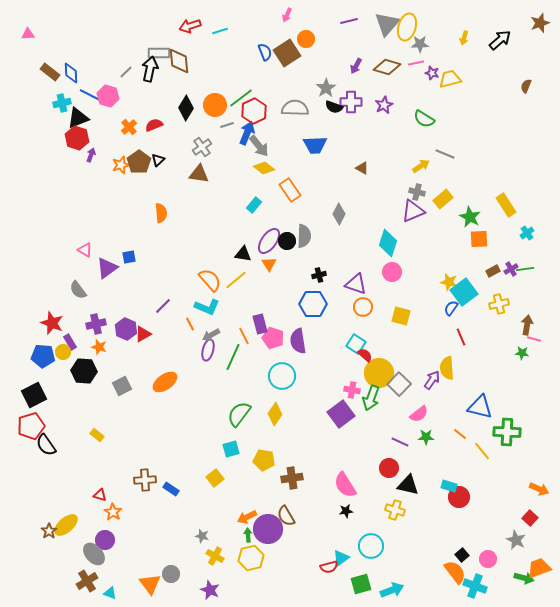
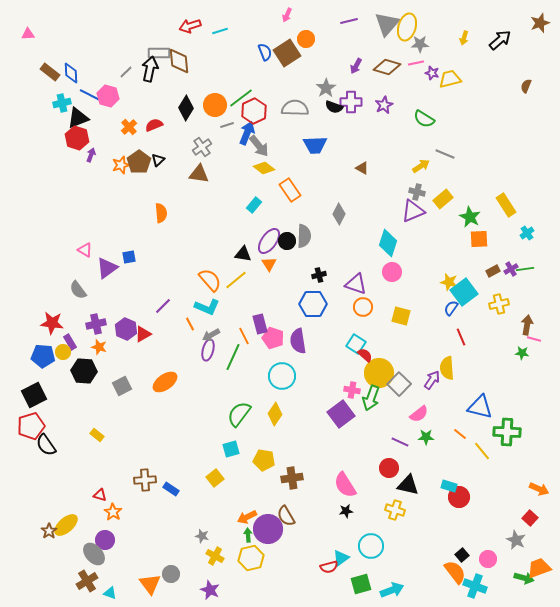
red star at (52, 323): rotated 15 degrees counterclockwise
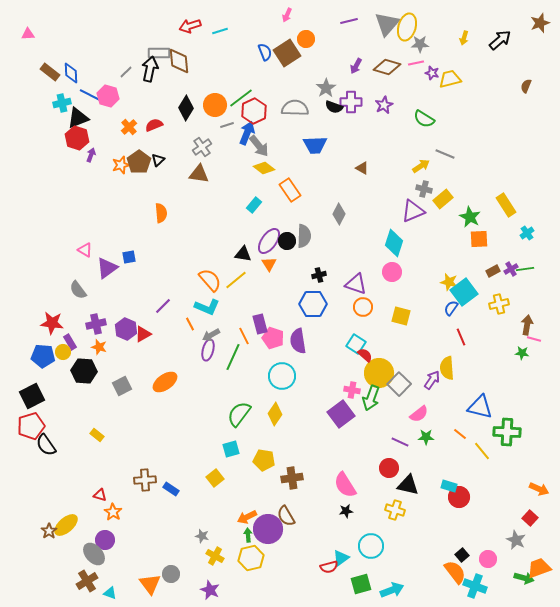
gray cross at (417, 192): moved 7 px right, 3 px up
cyan diamond at (388, 243): moved 6 px right
black square at (34, 395): moved 2 px left, 1 px down
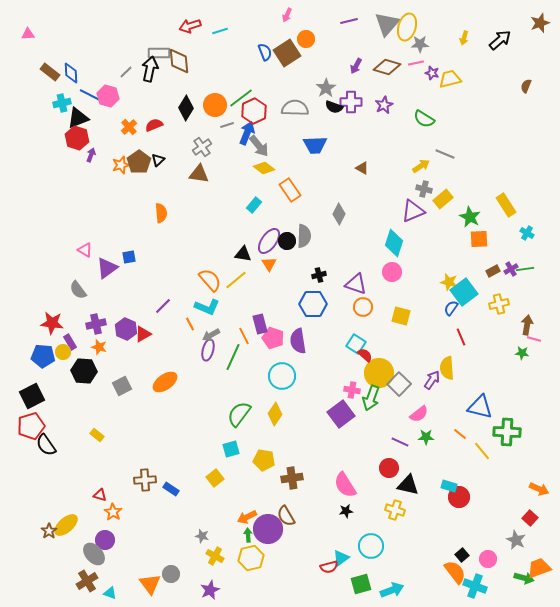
cyan cross at (527, 233): rotated 24 degrees counterclockwise
purple star at (210, 590): rotated 24 degrees clockwise
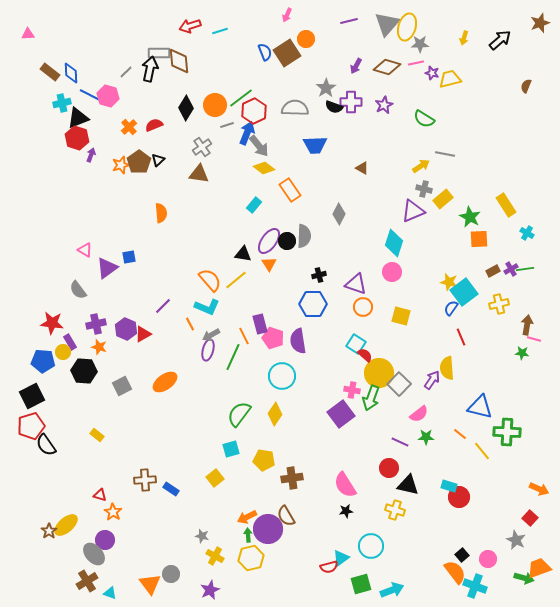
gray line at (445, 154): rotated 12 degrees counterclockwise
blue pentagon at (43, 356): moved 5 px down
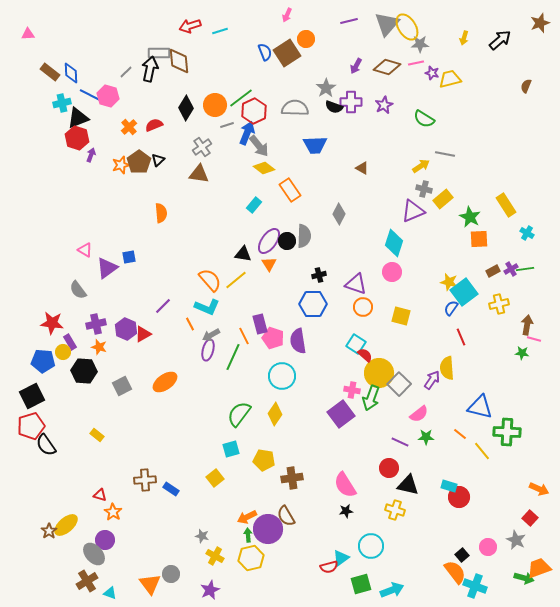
yellow ellipse at (407, 27): rotated 48 degrees counterclockwise
pink circle at (488, 559): moved 12 px up
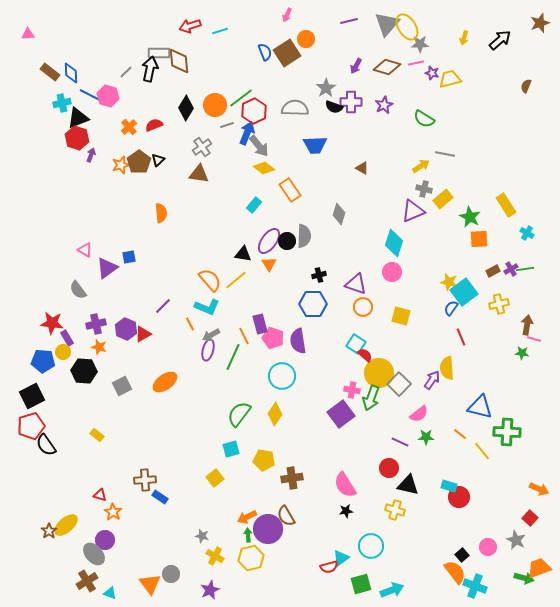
gray diamond at (339, 214): rotated 10 degrees counterclockwise
purple rectangle at (70, 342): moved 3 px left, 4 px up
blue rectangle at (171, 489): moved 11 px left, 8 px down
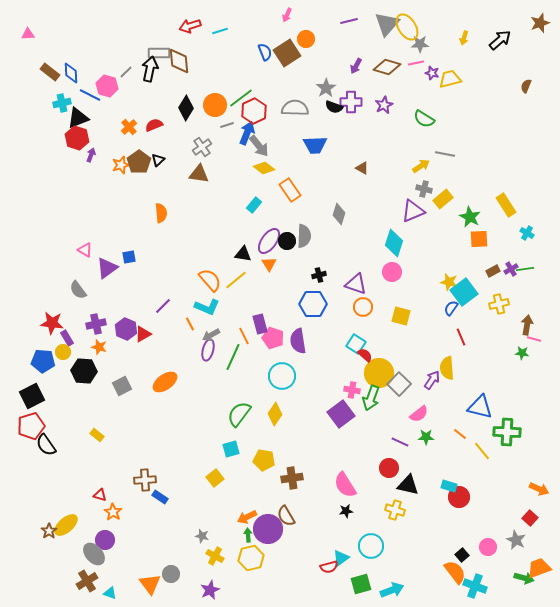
pink hexagon at (108, 96): moved 1 px left, 10 px up
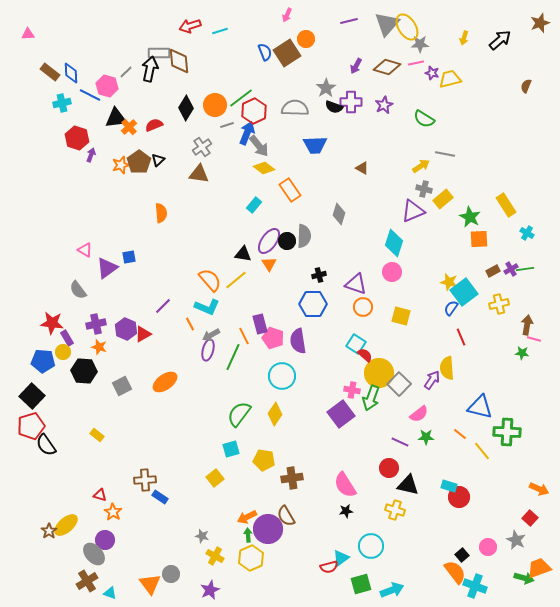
black triangle at (78, 118): moved 38 px right; rotated 15 degrees clockwise
black square at (32, 396): rotated 20 degrees counterclockwise
yellow hexagon at (251, 558): rotated 10 degrees counterclockwise
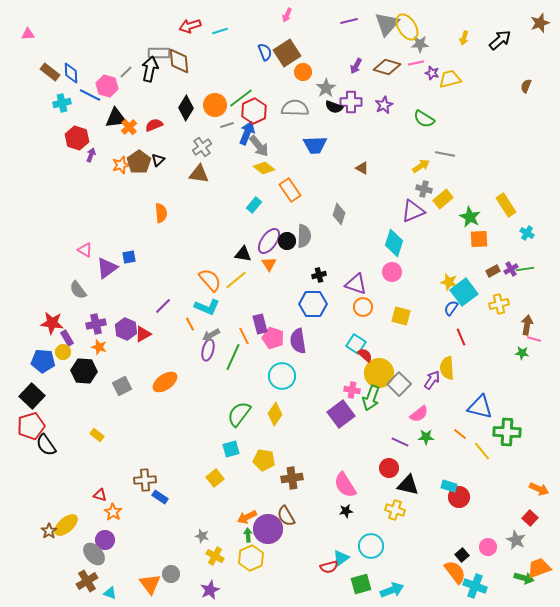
orange circle at (306, 39): moved 3 px left, 33 px down
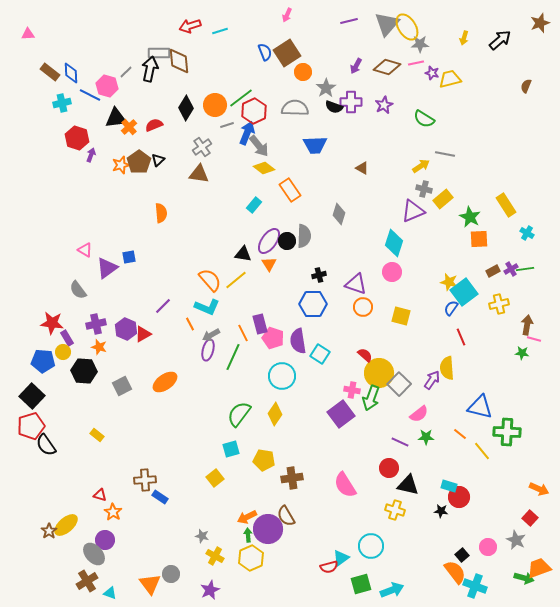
orange line at (244, 336): moved 1 px left, 3 px up
cyan square at (356, 344): moved 36 px left, 10 px down
black star at (346, 511): moved 95 px right; rotated 16 degrees clockwise
